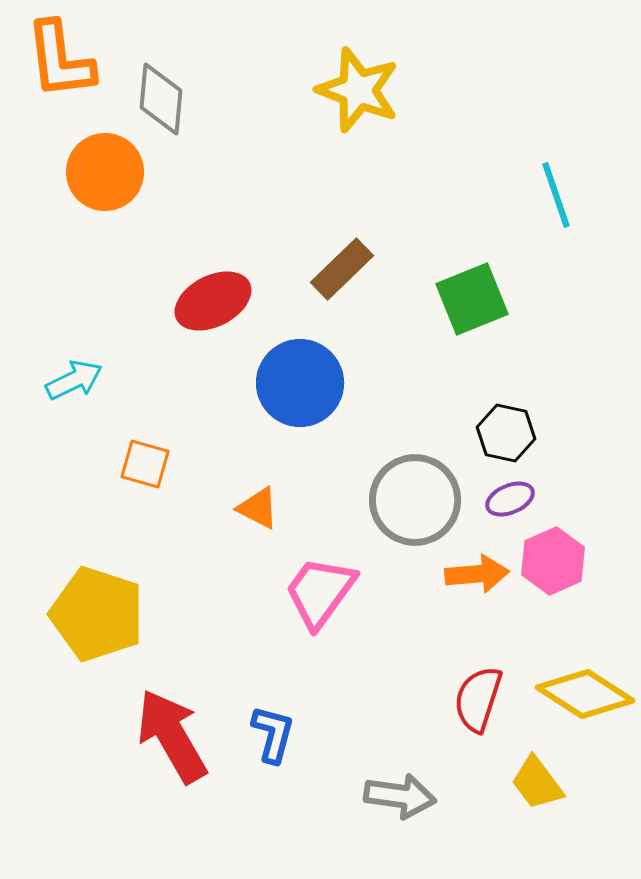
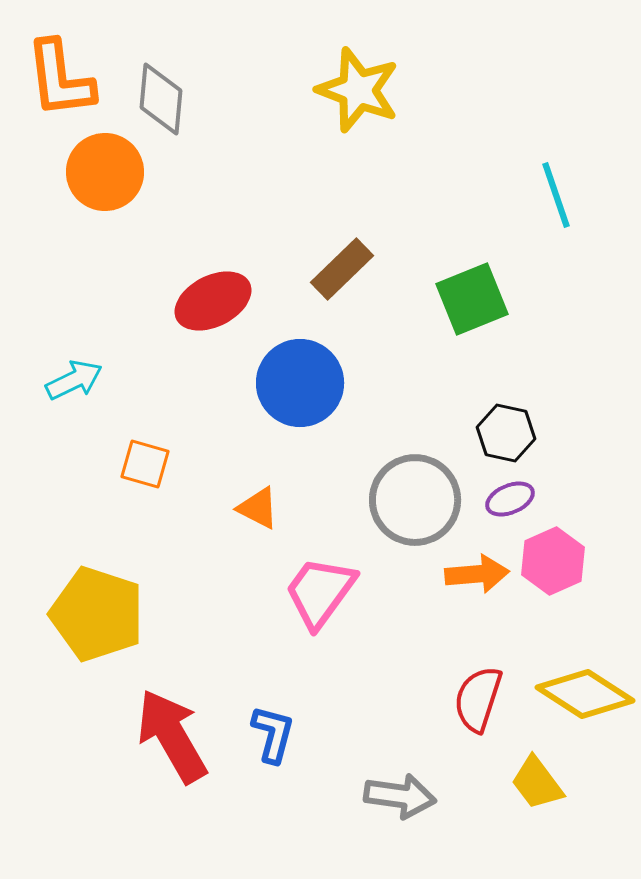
orange L-shape: moved 19 px down
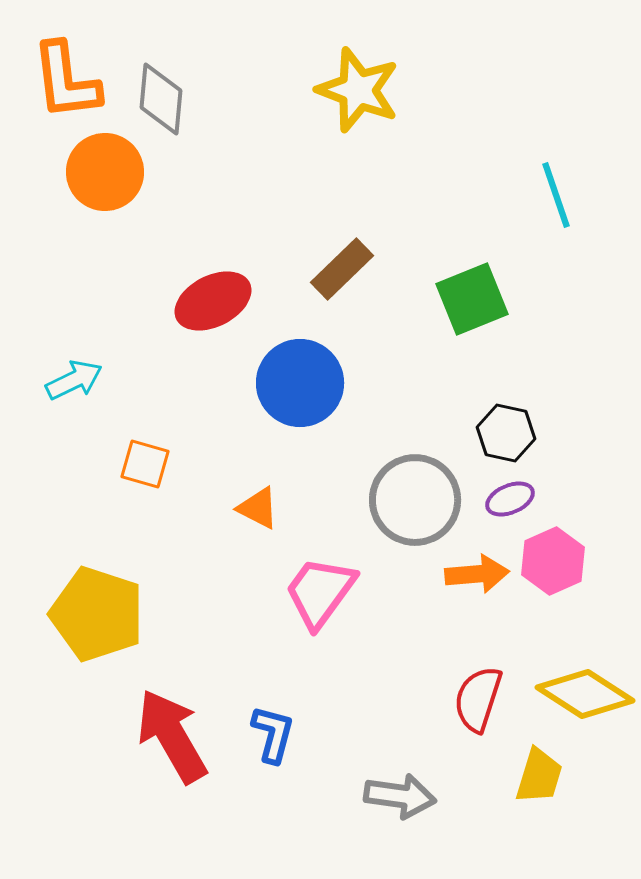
orange L-shape: moved 6 px right, 2 px down
yellow trapezoid: moved 2 px right, 7 px up; rotated 126 degrees counterclockwise
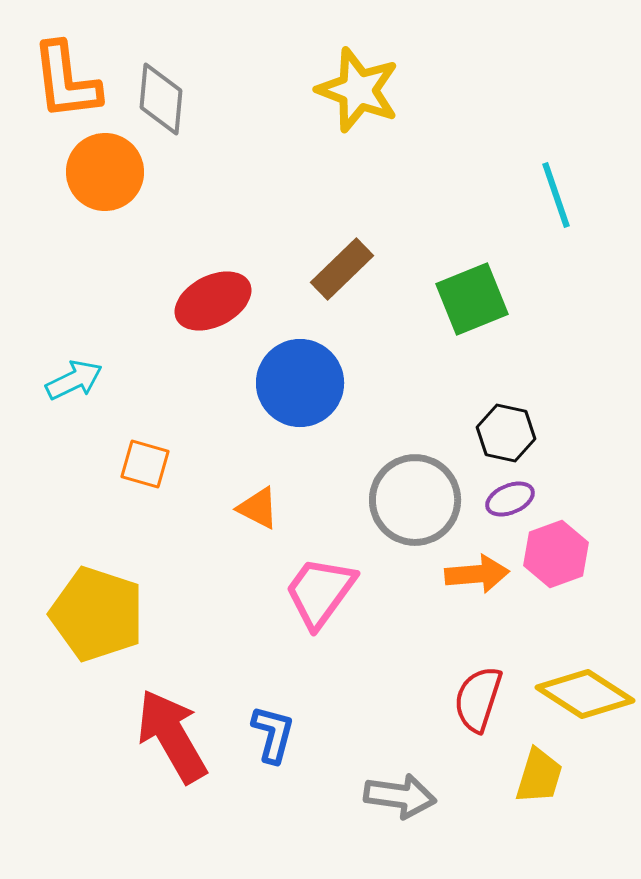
pink hexagon: moved 3 px right, 7 px up; rotated 4 degrees clockwise
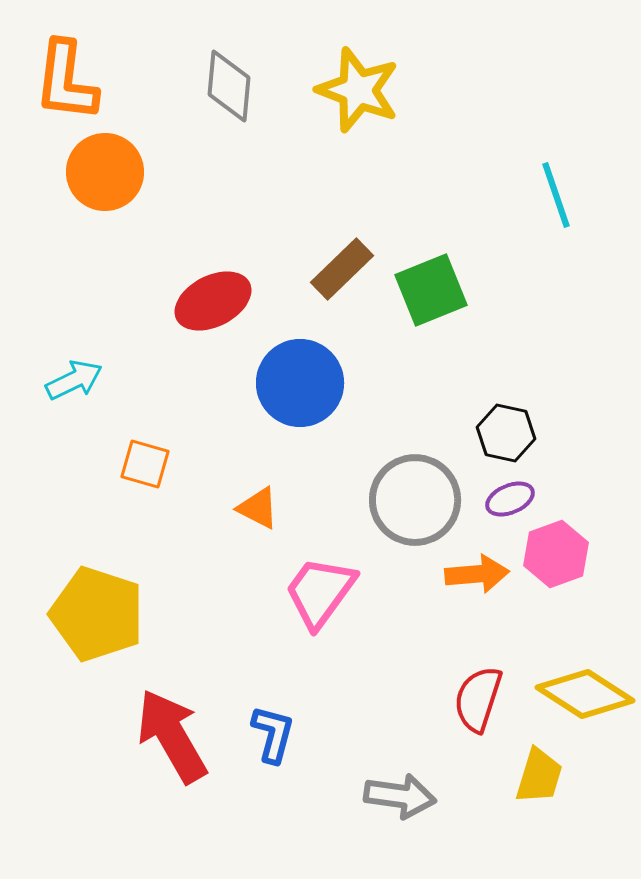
orange L-shape: rotated 14 degrees clockwise
gray diamond: moved 68 px right, 13 px up
green square: moved 41 px left, 9 px up
